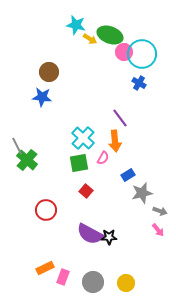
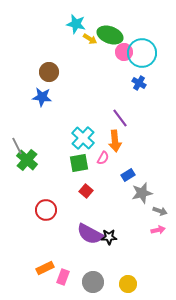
cyan star: moved 1 px up
cyan circle: moved 1 px up
pink arrow: rotated 64 degrees counterclockwise
yellow circle: moved 2 px right, 1 px down
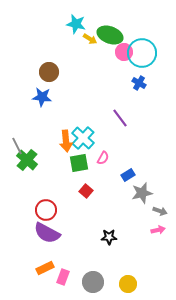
orange arrow: moved 49 px left
purple semicircle: moved 43 px left, 1 px up
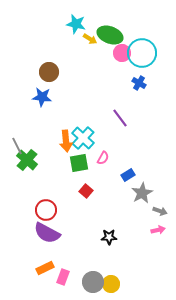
pink circle: moved 2 px left, 1 px down
gray star: rotated 15 degrees counterclockwise
yellow circle: moved 17 px left
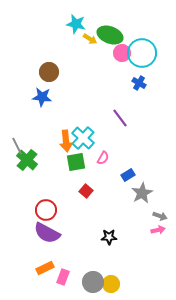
green square: moved 3 px left, 1 px up
gray arrow: moved 5 px down
